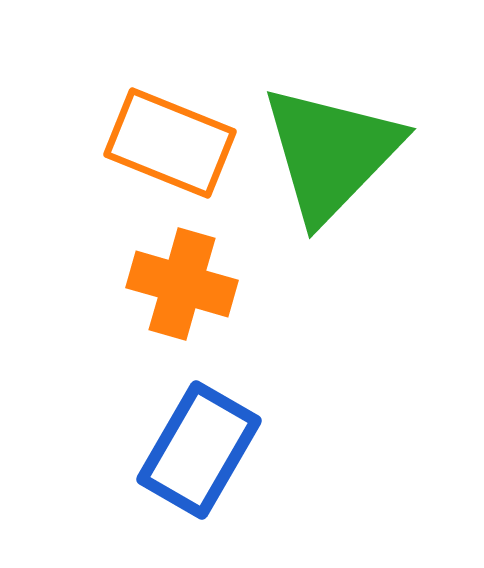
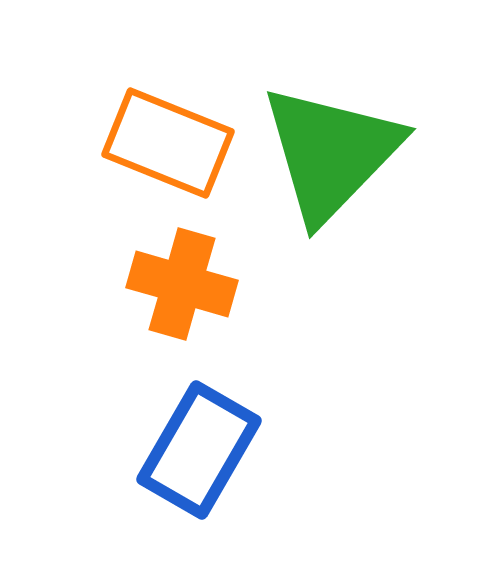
orange rectangle: moved 2 px left
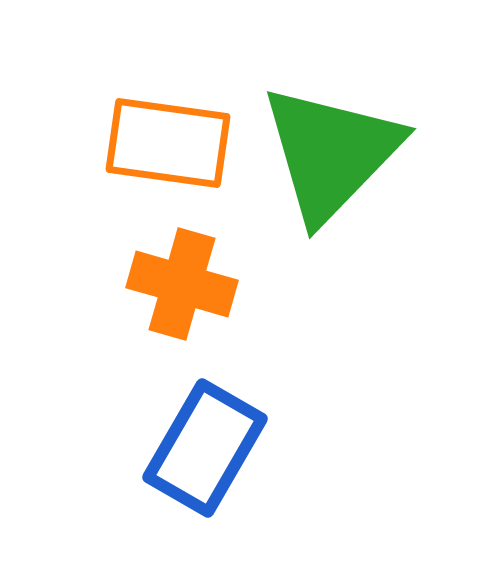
orange rectangle: rotated 14 degrees counterclockwise
blue rectangle: moved 6 px right, 2 px up
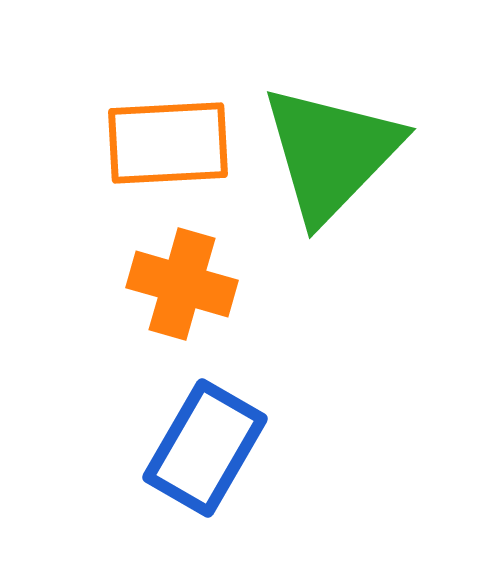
orange rectangle: rotated 11 degrees counterclockwise
